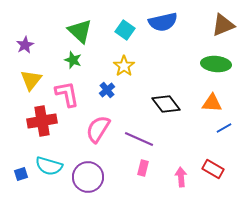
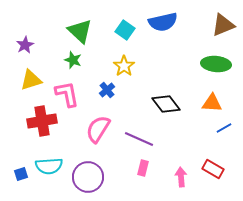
yellow triangle: rotated 35 degrees clockwise
cyan semicircle: rotated 20 degrees counterclockwise
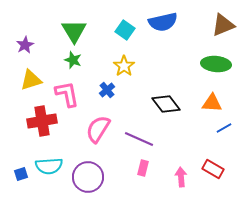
green triangle: moved 6 px left; rotated 16 degrees clockwise
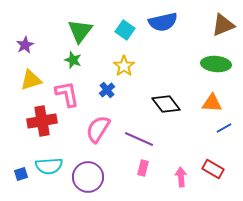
green triangle: moved 6 px right; rotated 8 degrees clockwise
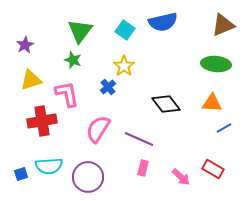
blue cross: moved 1 px right, 3 px up
pink arrow: rotated 138 degrees clockwise
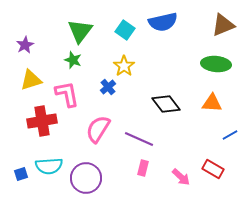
blue line: moved 6 px right, 7 px down
purple circle: moved 2 px left, 1 px down
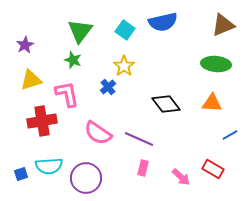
pink semicircle: moved 4 px down; rotated 88 degrees counterclockwise
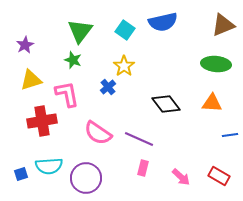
blue line: rotated 21 degrees clockwise
red rectangle: moved 6 px right, 7 px down
